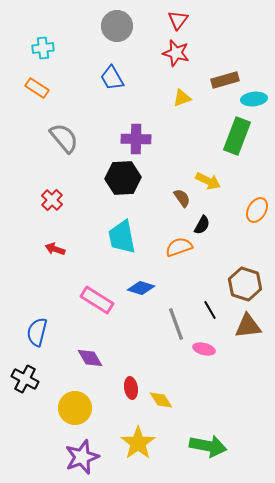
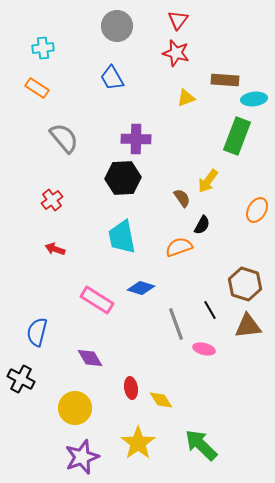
brown rectangle: rotated 20 degrees clockwise
yellow triangle: moved 4 px right
yellow arrow: rotated 100 degrees clockwise
red cross: rotated 10 degrees clockwise
black cross: moved 4 px left
green arrow: moved 7 px left, 1 px up; rotated 147 degrees counterclockwise
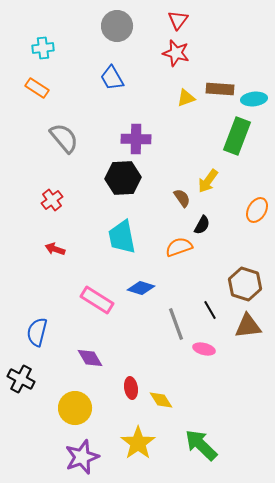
brown rectangle: moved 5 px left, 9 px down
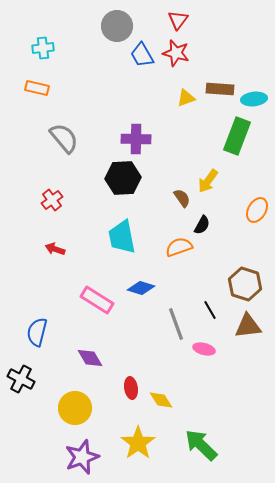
blue trapezoid: moved 30 px right, 23 px up
orange rectangle: rotated 20 degrees counterclockwise
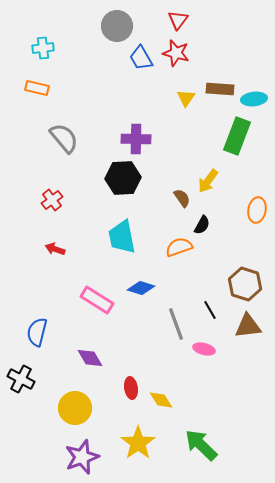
blue trapezoid: moved 1 px left, 3 px down
yellow triangle: rotated 36 degrees counterclockwise
orange ellipse: rotated 20 degrees counterclockwise
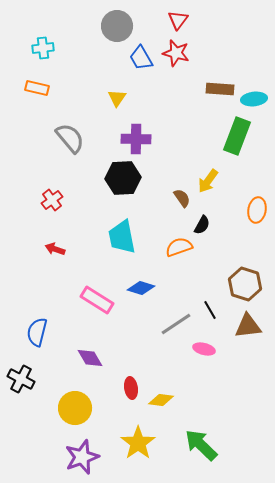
yellow triangle: moved 69 px left
gray semicircle: moved 6 px right
gray line: rotated 76 degrees clockwise
yellow diamond: rotated 50 degrees counterclockwise
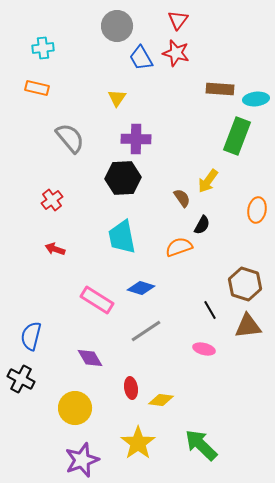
cyan ellipse: moved 2 px right
gray line: moved 30 px left, 7 px down
blue semicircle: moved 6 px left, 4 px down
purple star: moved 3 px down
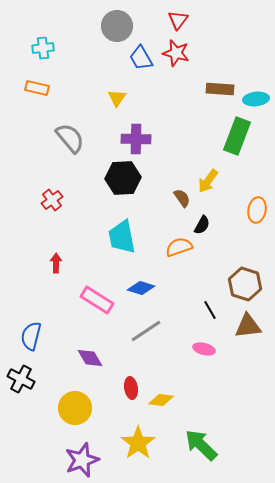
red arrow: moved 1 px right, 14 px down; rotated 72 degrees clockwise
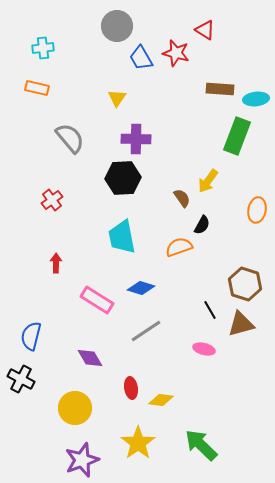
red triangle: moved 27 px right, 10 px down; rotated 35 degrees counterclockwise
brown triangle: moved 7 px left, 2 px up; rotated 8 degrees counterclockwise
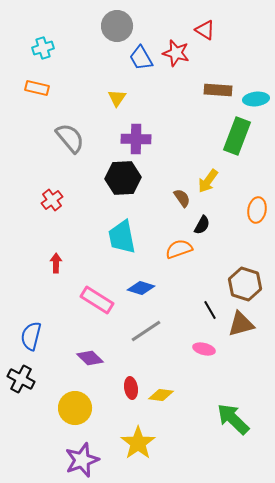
cyan cross: rotated 10 degrees counterclockwise
brown rectangle: moved 2 px left, 1 px down
orange semicircle: moved 2 px down
purple diamond: rotated 16 degrees counterclockwise
yellow diamond: moved 5 px up
green arrow: moved 32 px right, 26 px up
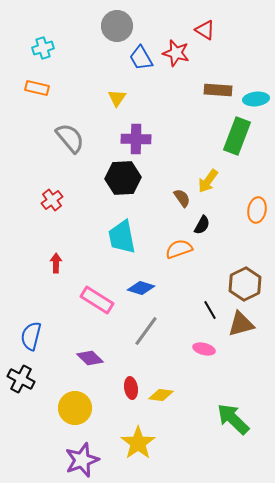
brown hexagon: rotated 16 degrees clockwise
gray line: rotated 20 degrees counterclockwise
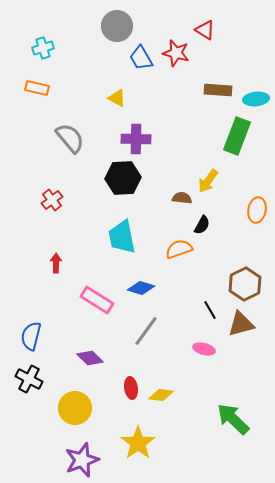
yellow triangle: rotated 36 degrees counterclockwise
brown semicircle: rotated 48 degrees counterclockwise
black cross: moved 8 px right
